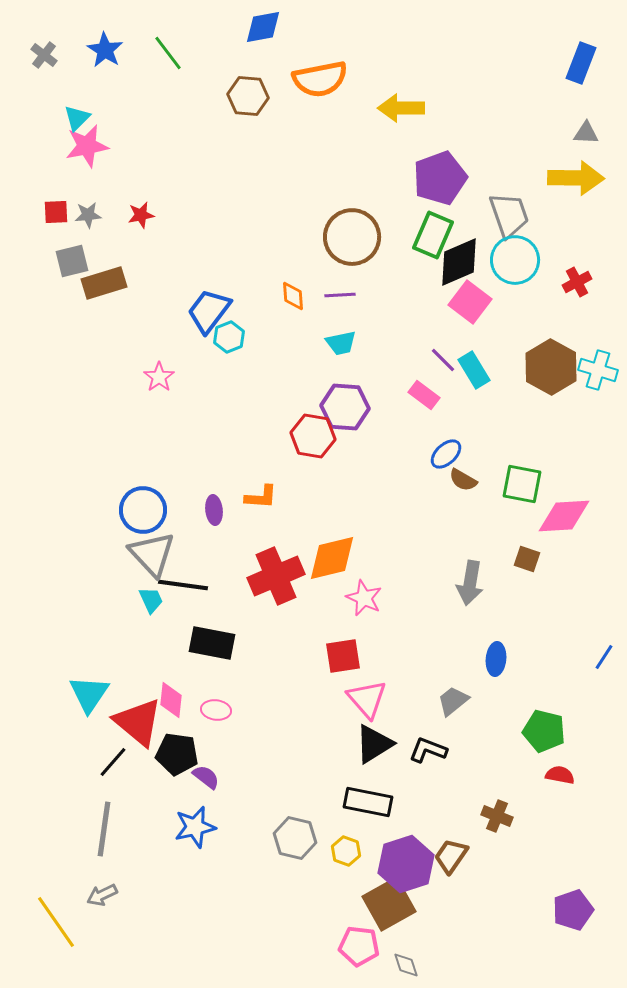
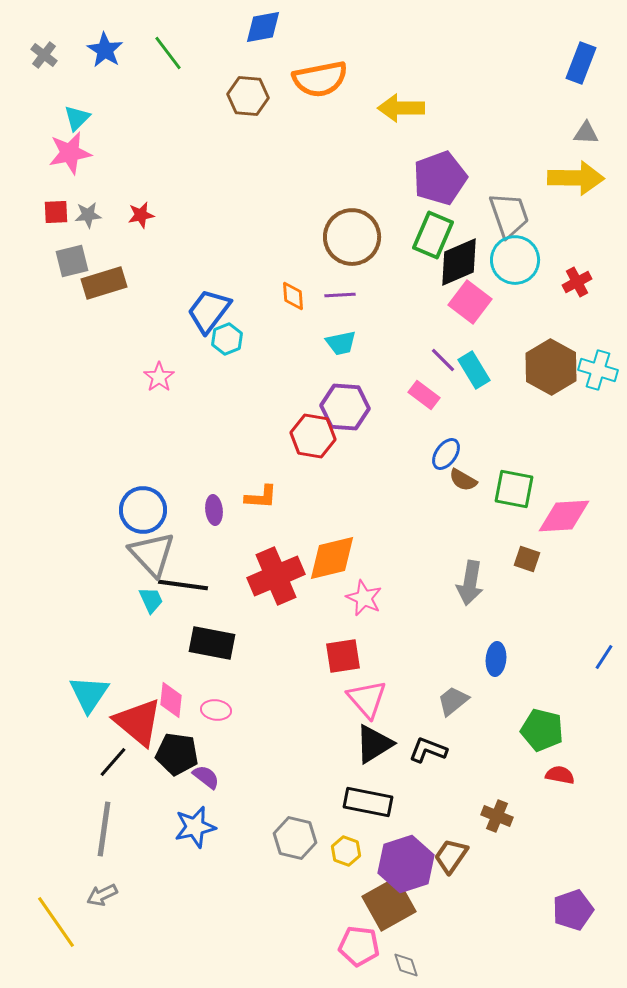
pink star at (87, 146): moved 17 px left, 7 px down
cyan hexagon at (229, 337): moved 2 px left, 2 px down
blue ellipse at (446, 454): rotated 12 degrees counterclockwise
green square at (522, 484): moved 8 px left, 5 px down
green pentagon at (544, 731): moved 2 px left, 1 px up
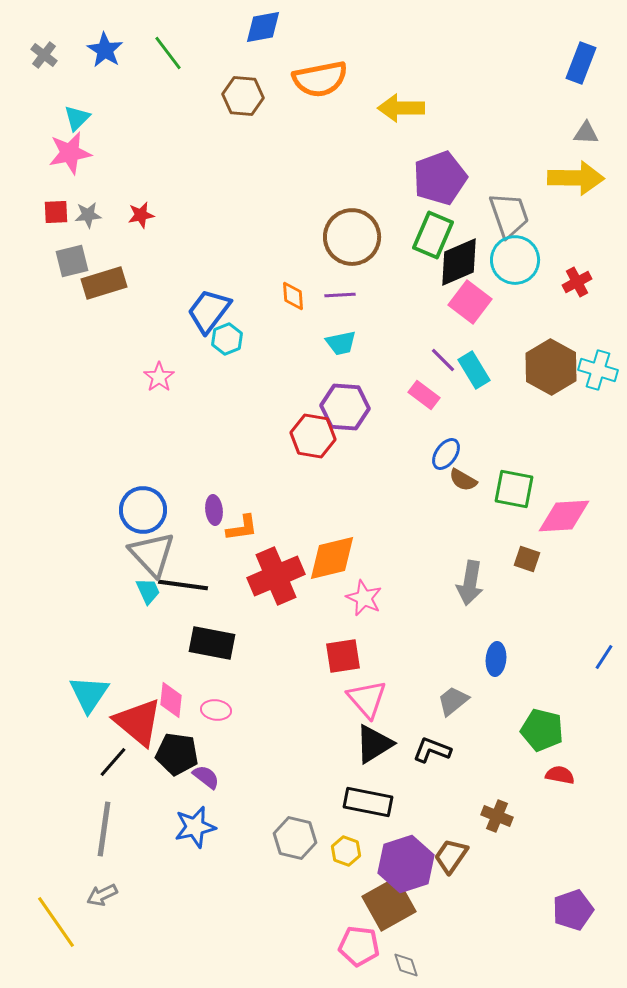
brown hexagon at (248, 96): moved 5 px left
orange L-shape at (261, 497): moved 19 px left, 31 px down; rotated 12 degrees counterclockwise
cyan trapezoid at (151, 600): moved 3 px left, 9 px up
black L-shape at (428, 750): moved 4 px right
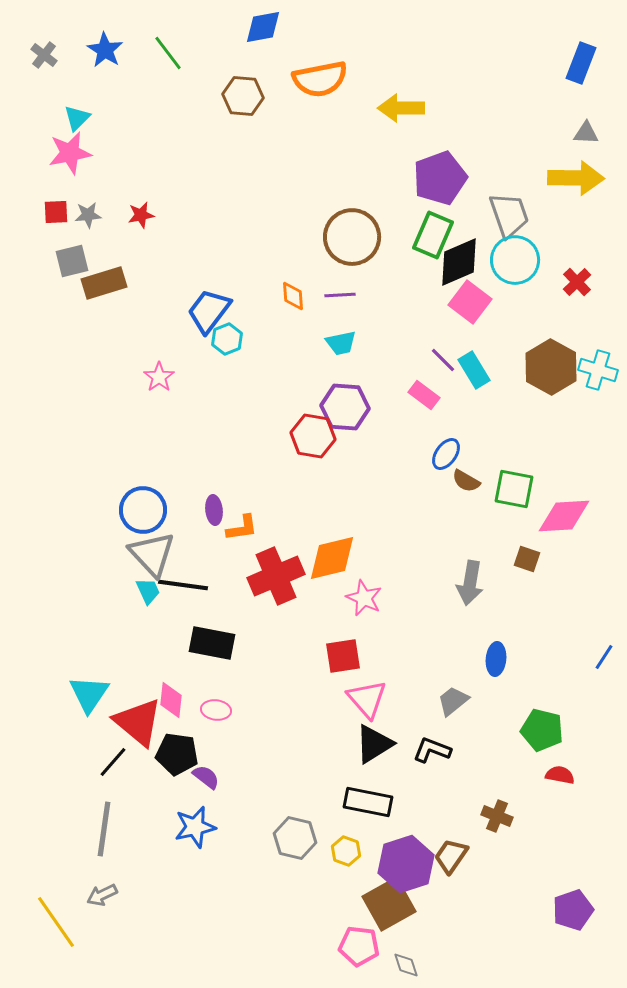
red cross at (577, 282): rotated 16 degrees counterclockwise
brown semicircle at (463, 480): moved 3 px right, 1 px down
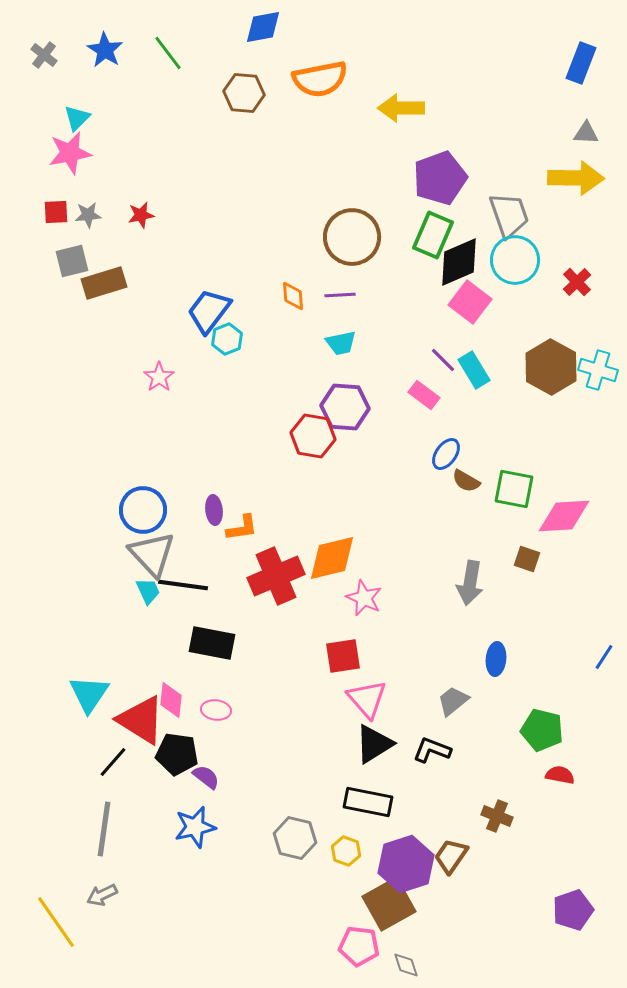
brown hexagon at (243, 96): moved 1 px right, 3 px up
red triangle at (138, 722): moved 3 px right, 2 px up; rotated 8 degrees counterclockwise
